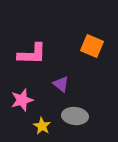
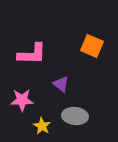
pink star: rotated 15 degrees clockwise
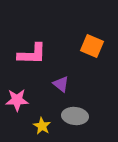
pink star: moved 5 px left
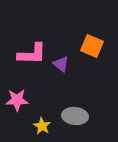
purple triangle: moved 20 px up
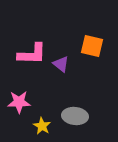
orange square: rotated 10 degrees counterclockwise
pink star: moved 2 px right, 2 px down
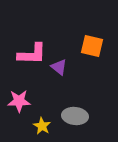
purple triangle: moved 2 px left, 3 px down
pink star: moved 1 px up
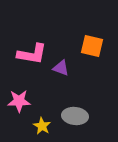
pink L-shape: rotated 8 degrees clockwise
purple triangle: moved 2 px right, 1 px down; rotated 18 degrees counterclockwise
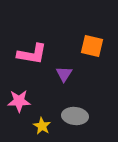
purple triangle: moved 3 px right, 6 px down; rotated 42 degrees clockwise
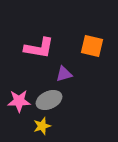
pink L-shape: moved 7 px right, 6 px up
purple triangle: rotated 42 degrees clockwise
gray ellipse: moved 26 px left, 16 px up; rotated 30 degrees counterclockwise
yellow star: rotated 24 degrees clockwise
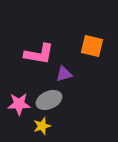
pink L-shape: moved 6 px down
pink star: moved 3 px down
